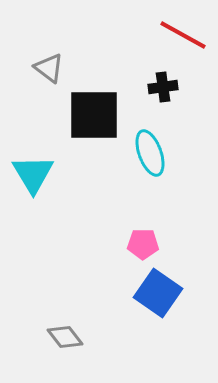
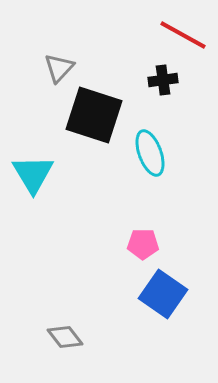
gray triangle: moved 10 px right; rotated 36 degrees clockwise
black cross: moved 7 px up
black square: rotated 18 degrees clockwise
blue square: moved 5 px right, 1 px down
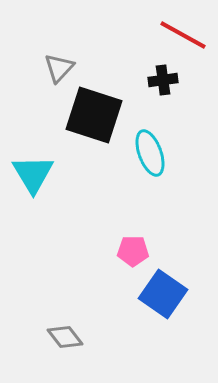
pink pentagon: moved 10 px left, 7 px down
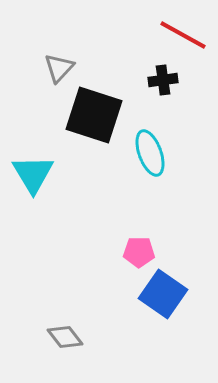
pink pentagon: moved 6 px right, 1 px down
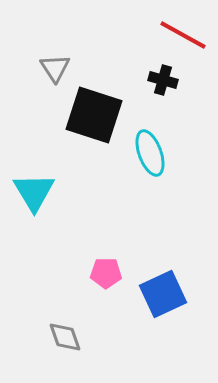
gray triangle: moved 4 px left; rotated 16 degrees counterclockwise
black cross: rotated 24 degrees clockwise
cyan triangle: moved 1 px right, 18 px down
pink pentagon: moved 33 px left, 21 px down
blue square: rotated 30 degrees clockwise
gray diamond: rotated 18 degrees clockwise
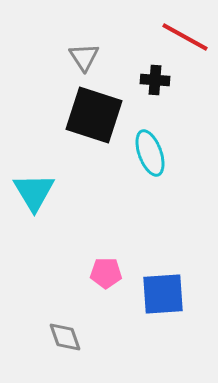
red line: moved 2 px right, 2 px down
gray triangle: moved 29 px right, 11 px up
black cross: moved 8 px left; rotated 12 degrees counterclockwise
blue square: rotated 21 degrees clockwise
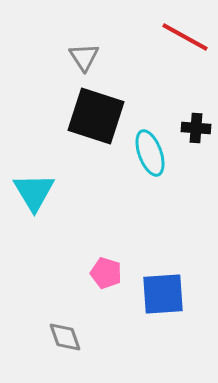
black cross: moved 41 px right, 48 px down
black square: moved 2 px right, 1 px down
pink pentagon: rotated 16 degrees clockwise
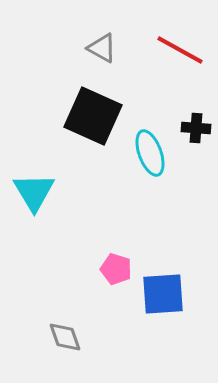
red line: moved 5 px left, 13 px down
gray triangle: moved 18 px right, 9 px up; rotated 28 degrees counterclockwise
black square: moved 3 px left; rotated 6 degrees clockwise
pink pentagon: moved 10 px right, 4 px up
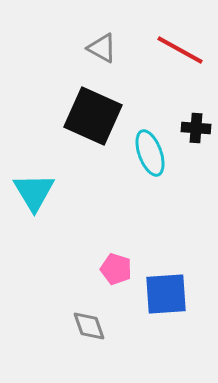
blue square: moved 3 px right
gray diamond: moved 24 px right, 11 px up
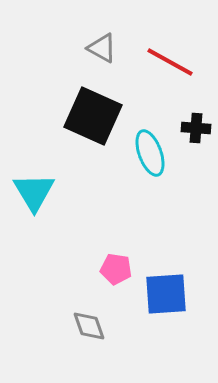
red line: moved 10 px left, 12 px down
pink pentagon: rotated 8 degrees counterclockwise
